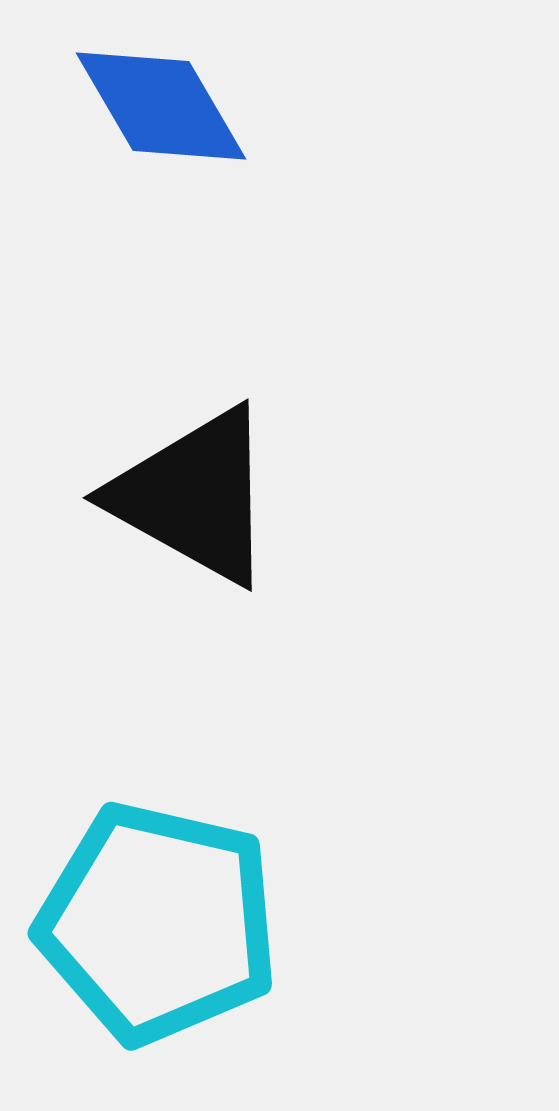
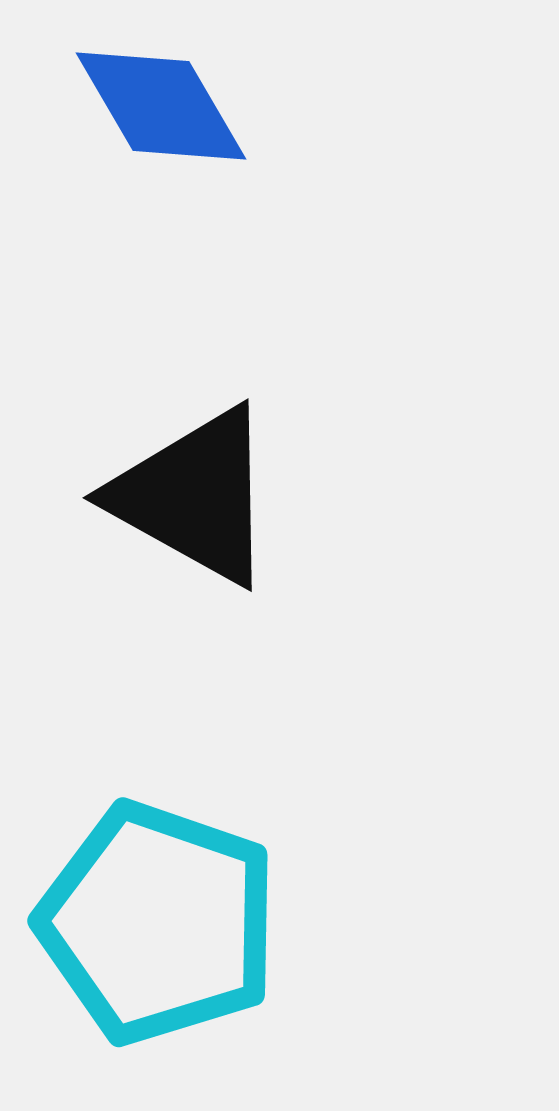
cyan pentagon: rotated 6 degrees clockwise
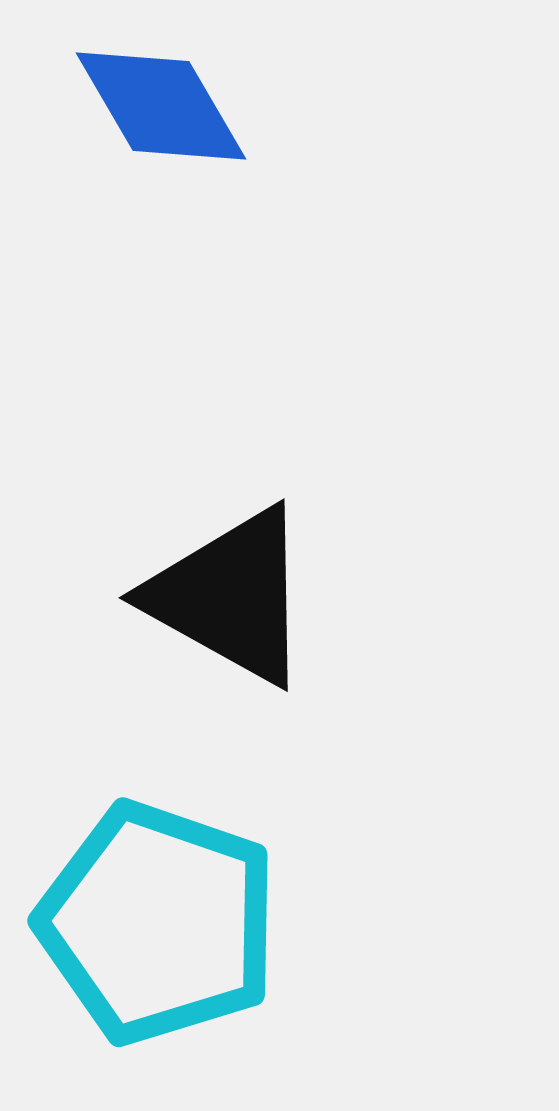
black triangle: moved 36 px right, 100 px down
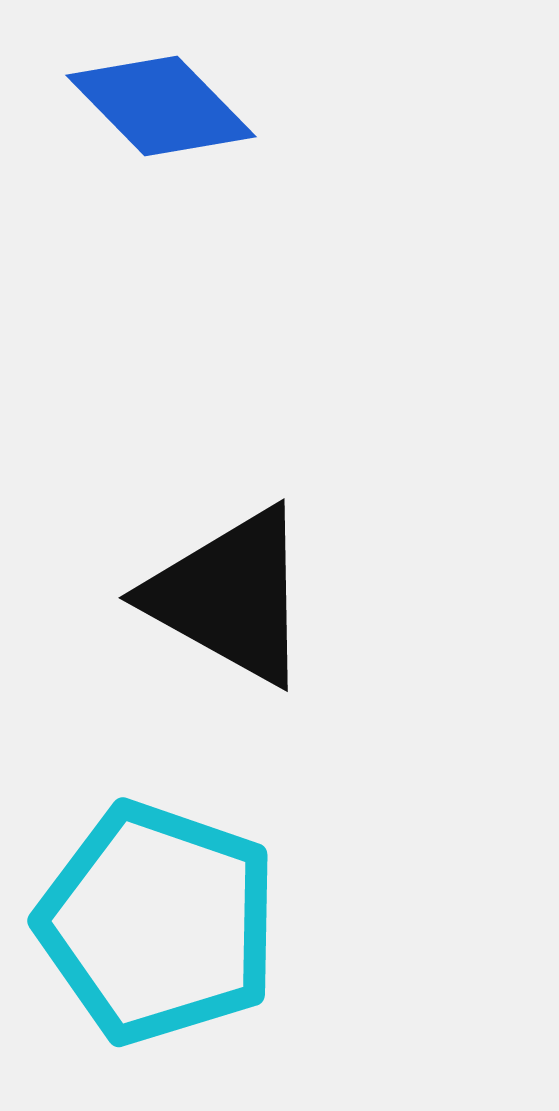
blue diamond: rotated 14 degrees counterclockwise
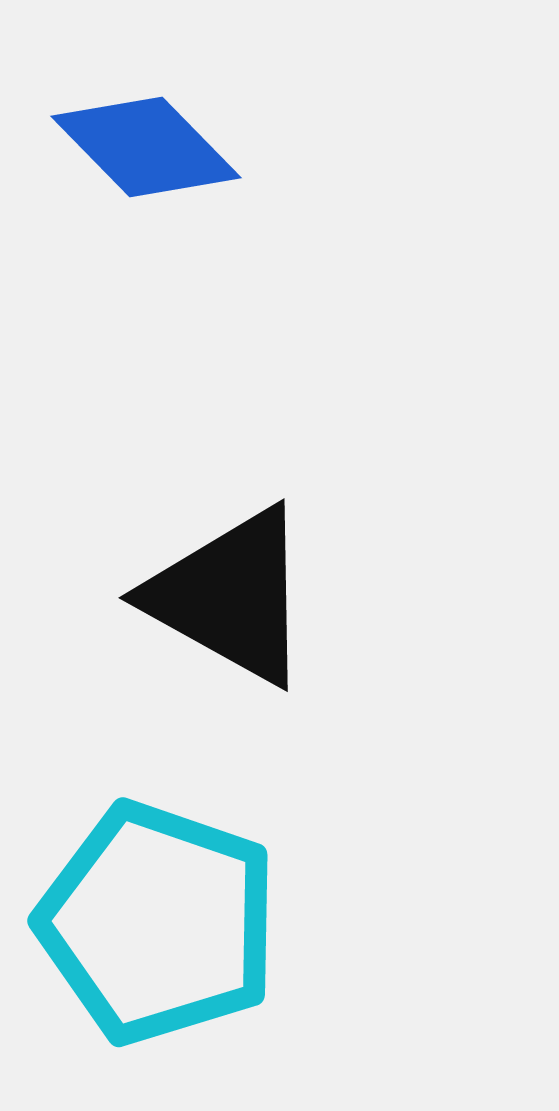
blue diamond: moved 15 px left, 41 px down
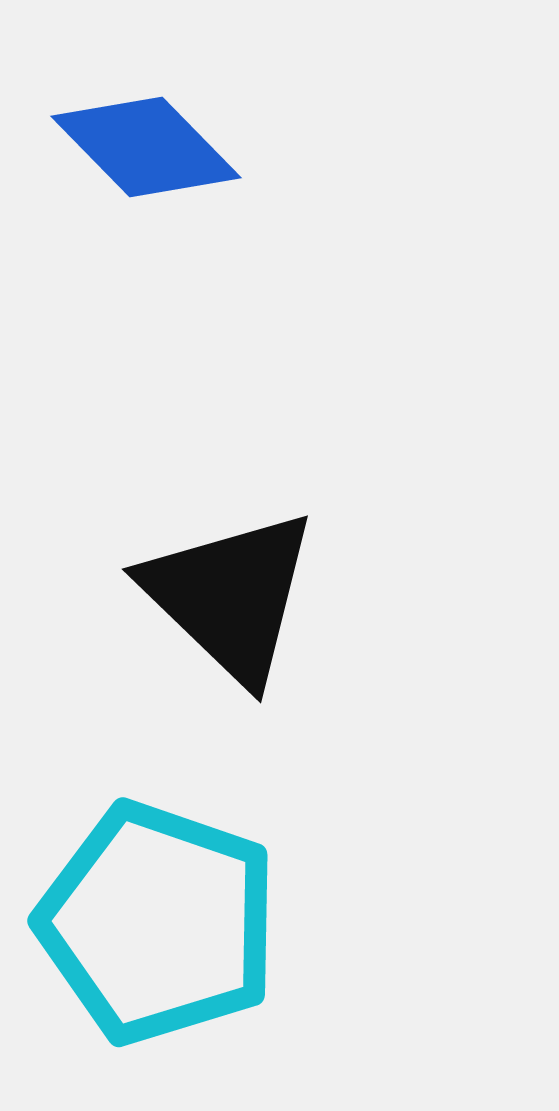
black triangle: rotated 15 degrees clockwise
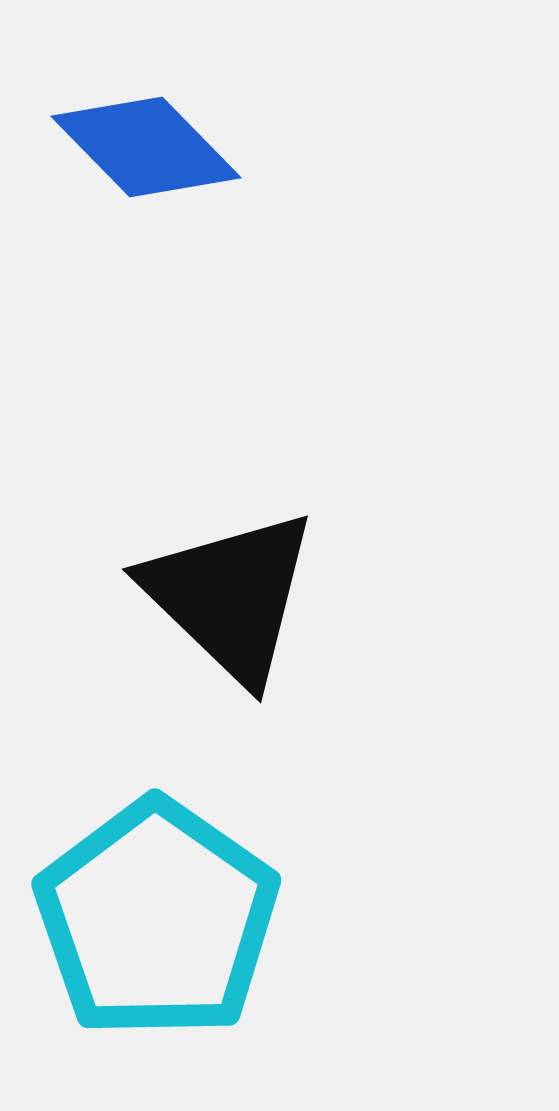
cyan pentagon: moved 1 px left, 4 px up; rotated 16 degrees clockwise
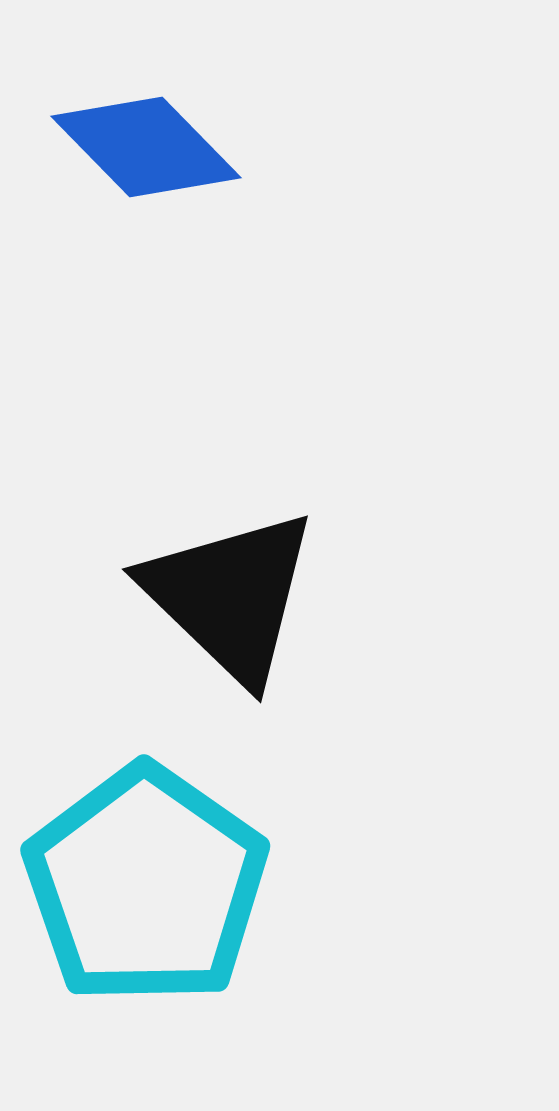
cyan pentagon: moved 11 px left, 34 px up
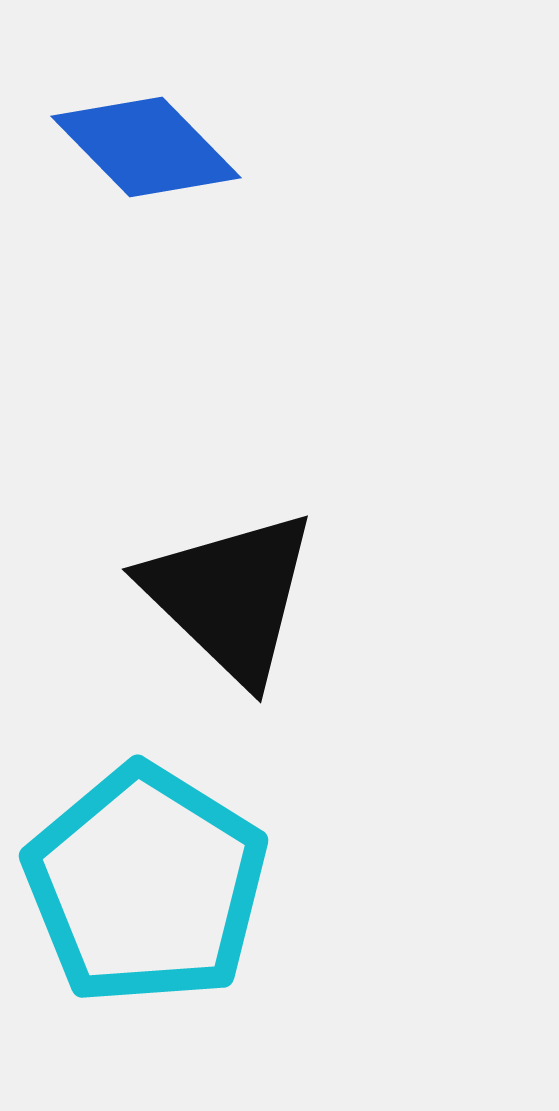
cyan pentagon: rotated 3 degrees counterclockwise
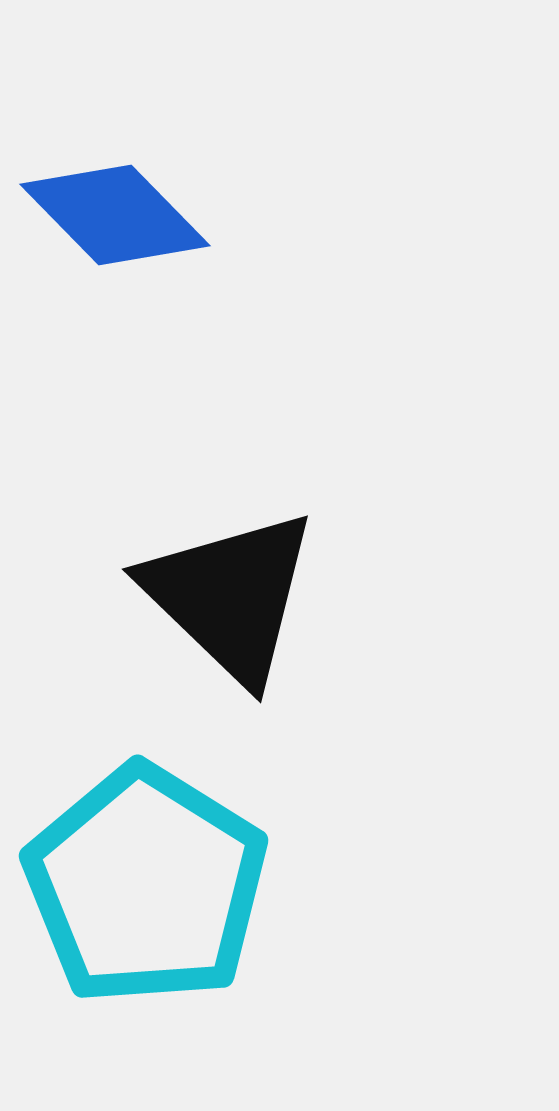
blue diamond: moved 31 px left, 68 px down
